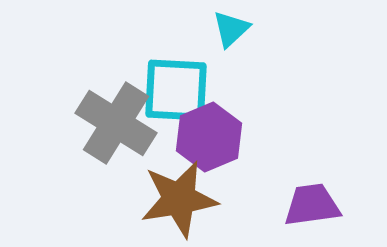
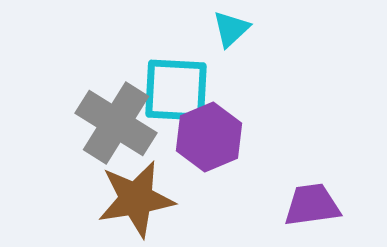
brown star: moved 43 px left
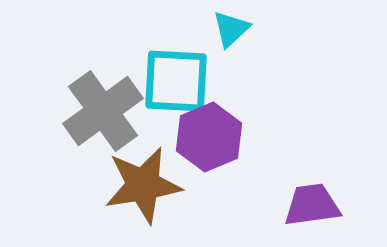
cyan square: moved 9 px up
gray cross: moved 13 px left, 12 px up; rotated 22 degrees clockwise
brown star: moved 7 px right, 14 px up
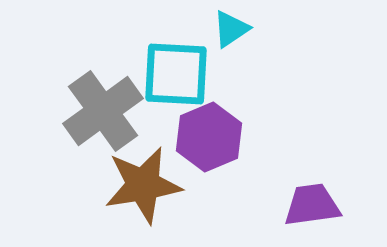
cyan triangle: rotated 9 degrees clockwise
cyan square: moved 7 px up
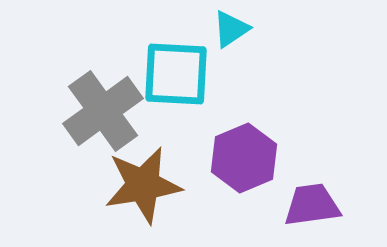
purple hexagon: moved 35 px right, 21 px down
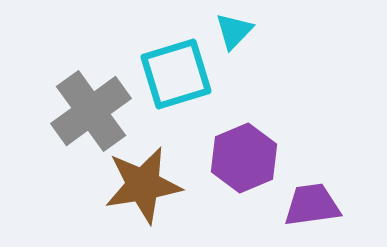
cyan triangle: moved 3 px right, 2 px down; rotated 12 degrees counterclockwise
cyan square: rotated 20 degrees counterclockwise
gray cross: moved 12 px left
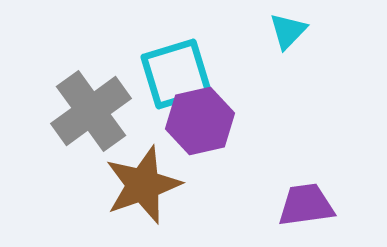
cyan triangle: moved 54 px right
purple hexagon: moved 44 px left, 37 px up; rotated 10 degrees clockwise
brown star: rotated 10 degrees counterclockwise
purple trapezoid: moved 6 px left
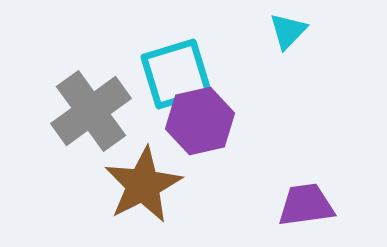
brown star: rotated 8 degrees counterclockwise
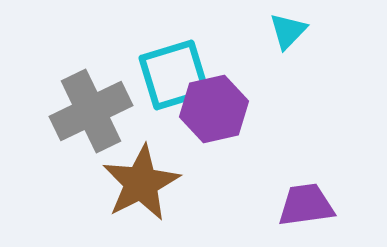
cyan square: moved 2 px left, 1 px down
gray cross: rotated 10 degrees clockwise
purple hexagon: moved 14 px right, 12 px up
brown star: moved 2 px left, 2 px up
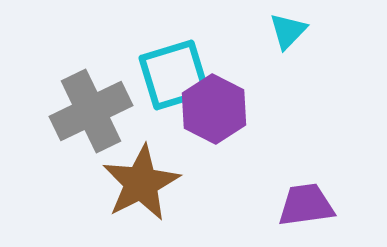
purple hexagon: rotated 20 degrees counterclockwise
